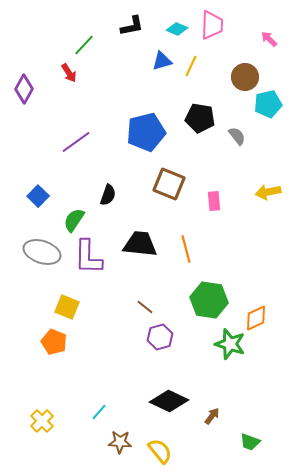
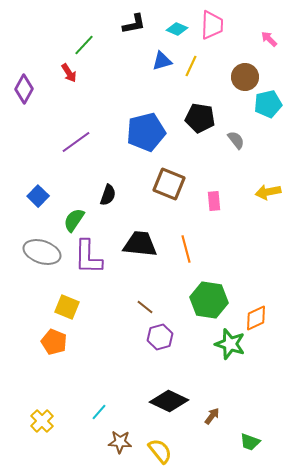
black L-shape: moved 2 px right, 2 px up
gray semicircle: moved 1 px left, 4 px down
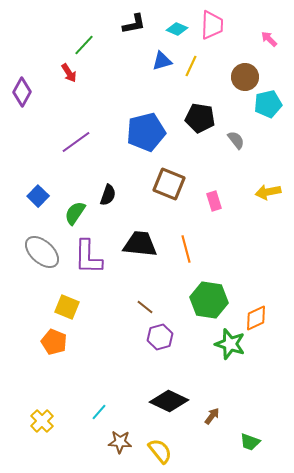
purple diamond: moved 2 px left, 3 px down
pink rectangle: rotated 12 degrees counterclockwise
green semicircle: moved 1 px right, 7 px up
gray ellipse: rotated 24 degrees clockwise
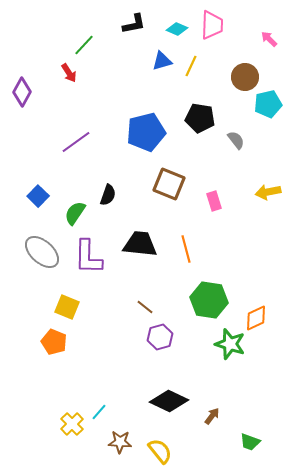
yellow cross: moved 30 px right, 3 px down
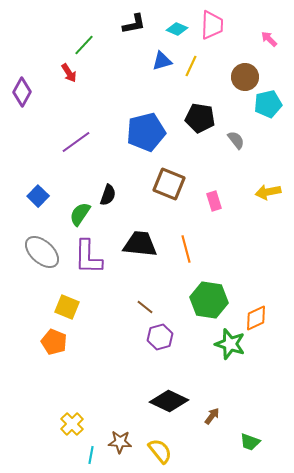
green semicircle: moved 5 px right, 1 px down
cyan line: moved 8 px left, 43 px down; rotated 30 degrees counterclockwise
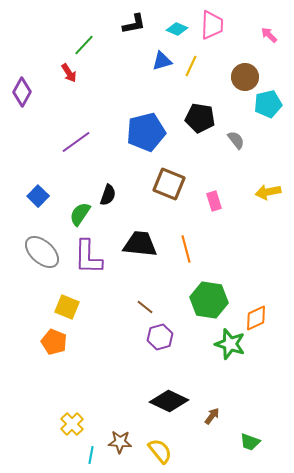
pink arrow: moved 4 px up
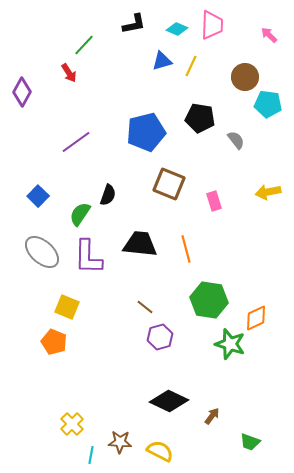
cyan pentagon: rotated 20 degrees clockwise
yellow semicircle: rotated 24 degrees counterclockwise
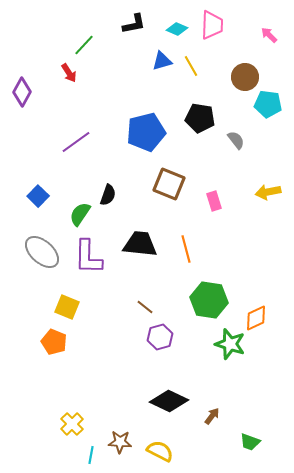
yellow line: rotated 55 degrees counterclockwise
